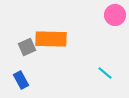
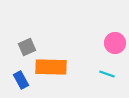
pink circle: moved 28 px down
orange rectangle: moved 28 px down
cyan line: moved 2 px right, 1 px down; rotated 21 degrees counterclockwise
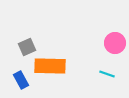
orange rectangle: moved 1 px left, 1 px up
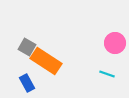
gray square: rotated 36 degrees counterclockwise
orange rectangle: moved 4 px left, 5 px up; rotated 32 degrees clockwise
blue rectangle: moved 6 px right, 3 px down
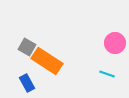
orange rectangle: moved 1 px right
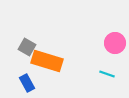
orange rectangle: rotated 16 degrees counterclockwise
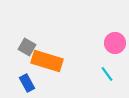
cyan line: rotated 35 degrees clockwise
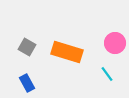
orange rectangle: moved 20 px right, 9 px up
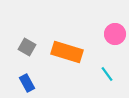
pink circle: moved 9 px up
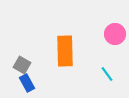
gray square: moved 5 px left, 18 px down
orange rectangle: moved 2 px left, 1 px up; rotated 72 degrees clockwise
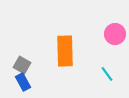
blue rectangle: moved 4 px left, 1 px up
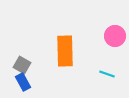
pink circle: moved 2 px down
cyan line: rotated 35 degrees counterclockwise
